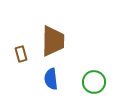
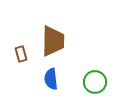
green circle: moved 1 px right
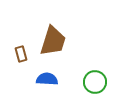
brown trapezoid: rotated 16 degrees clockwise
blue semicircle: moved 4 px left; rotated 100 degrees clockwise
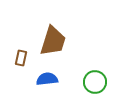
brown rectangle: moved 4 px down; rotated 28 degrees clockwise
blue semicircle: rotated 10 degrees counterclockwise
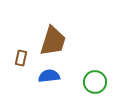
blue semicircle: moved 2 px right, 3 px up
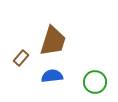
brown rectangle: rotated 28 degrees clockwise
blue semicircle: moved 3 px right
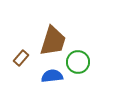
green circle: moved 17 px left, 20 px up
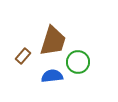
brown rectangle: moved 2 px right, 2 px up
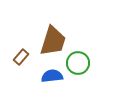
brown rectangle: moved 2 px left, 1 px down
green circle: moved 1 px down
